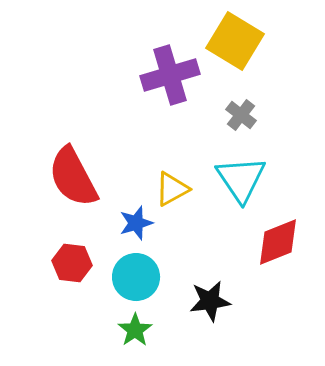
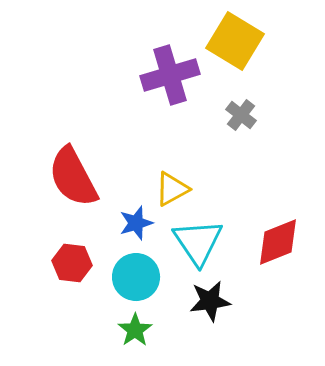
cyan triangle: moved 43 px left, 63 px down
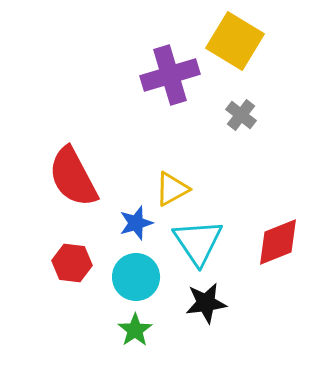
black star: moved 4 px left, 2 px down
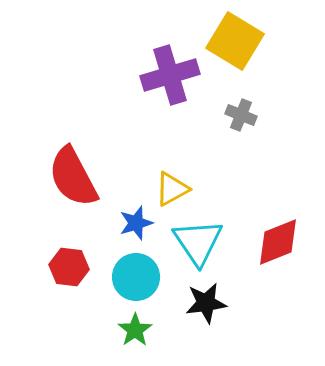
gray cross: rotated 16 degrees counterclockwise
red hexagon: moved 3 px left, 4 px down
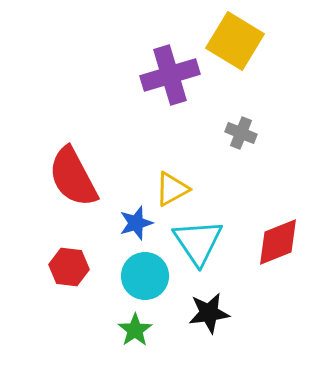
gray cross: moved 18 px down
cyan circle: moved 9 px right, 1 px up
black star: moved 3 px right, 10 px down
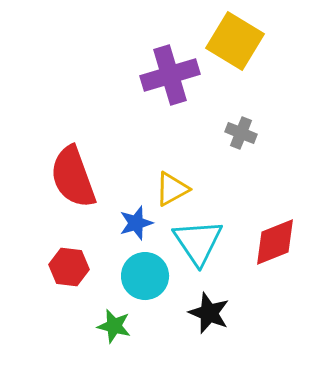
red semicircle: rotated 8 degrees clockwise
red diamond: moved 3 px left
black star: rotated 30 degrees clockwise
green star: moved 21 px left, 4 px up; rotated 24 degrees counterclockwise
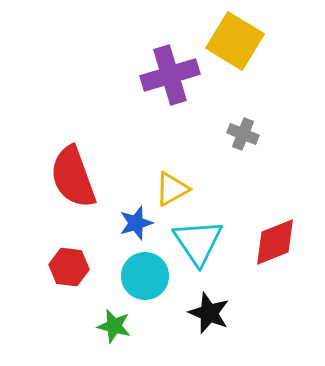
gray cross: moved 2 px right, 1 px down
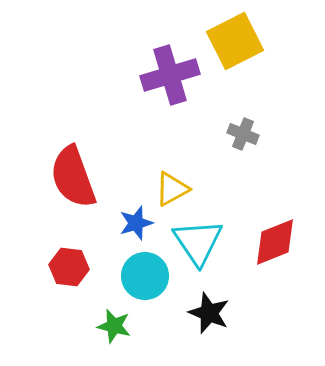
yellow square: rotated 32 degrees clockwise
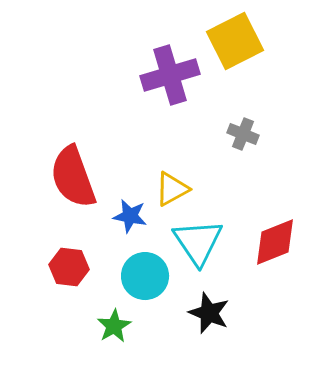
blue star: moved 6 px left, 7 px up; rotated 28 degrees clockwise
green star: rotated 28 degrees clockwise
